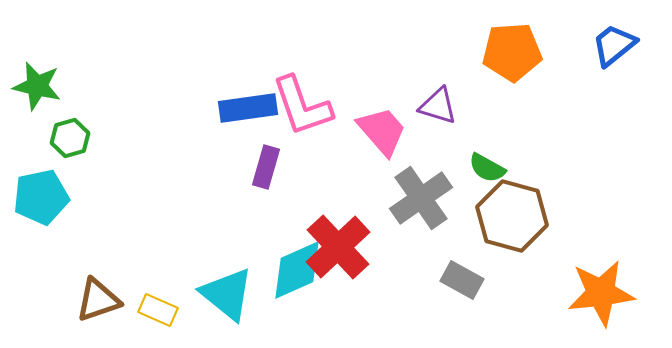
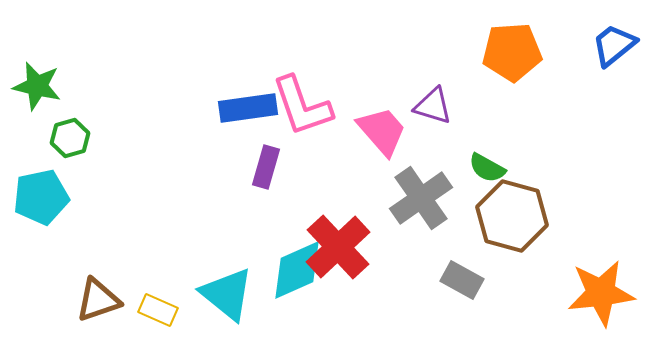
purple triangle: moved 5 px left
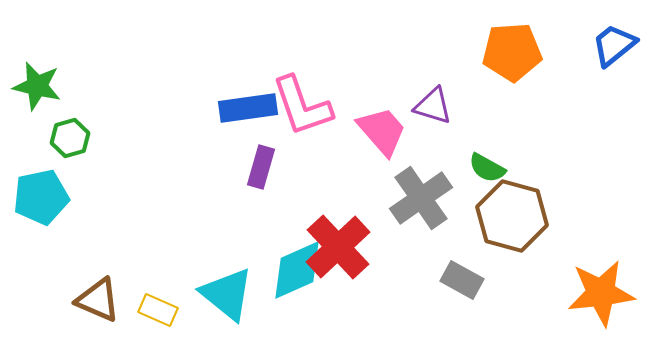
purple rectangle: moved 5 px left
brown triangle: rotated 42 degrees clockwise
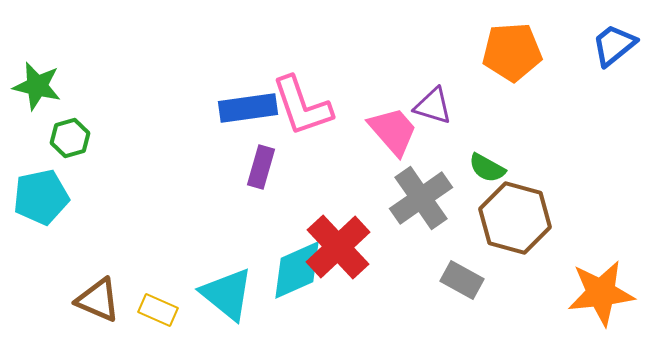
pink trapezoid: moved 11 px right
brown hexagon: moved 3 px right, 2 px down
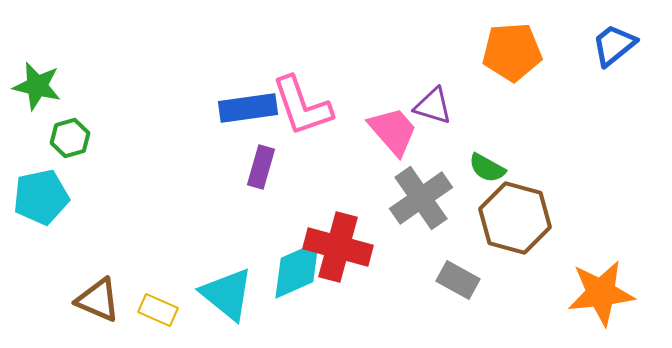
red cross: rotated 32 degrees counterclockwise
gray rectangle: moved 4 px left
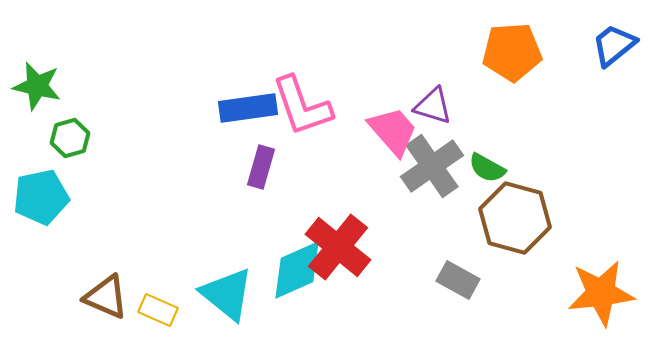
gray cross: moved 11 px right, 32 px up
red cross: rotated 24 degrees clockwise
brown triangle: moved 8 px right, 3 px up
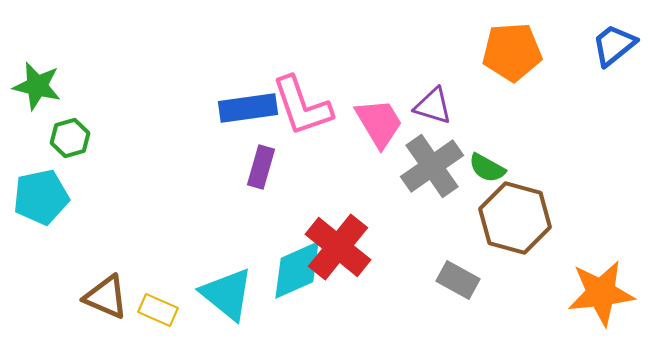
pink trapezoid: moved 14 px left, 8 px up; rotated 10 degrees clockwise
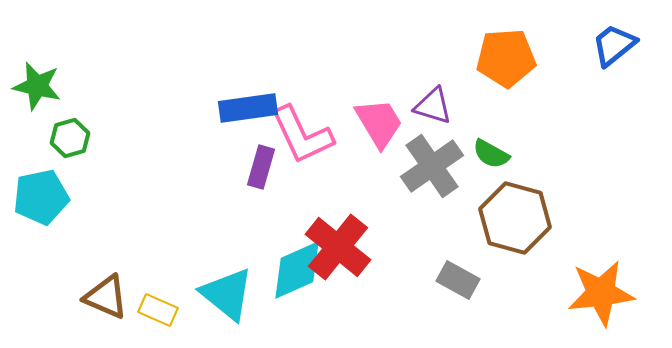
orange pentagon: moved 6 px left, 6 px down
pink L-shape: moved 29 px down; rotated 6 degrees counterclockwise
green semicircle: moved 4 px right, 14 px up
